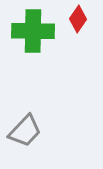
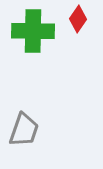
gray trapezoid: moved 1 px left, 1 px up; rotated 24 degrees counterclockwise
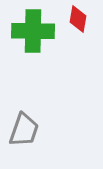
red diamond: rotated 24 degrees counterclockwise
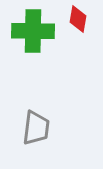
gray trapezoid: moved 12 px right, 2 px up; rotated 12 degrees counterclockwise
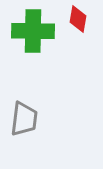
gray trapezoid: moved 12 px left, 9 px up
